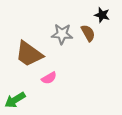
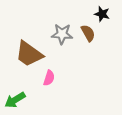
black star: moved 1 px up
pink semicircle: rotated 42 degrees counterclockwise
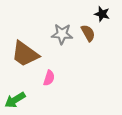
brown trapezoid: moved 4 px left
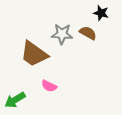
black star: moved 1 px left, 1 px up
brown semicircle: rotated 30 degrees counterclockwise
brown trapezoid: moved 9 px right
pink semicircle: moved 8 px down; rotated 98 degrees clockwise
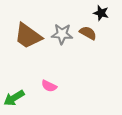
brown trapezoid: moved 6 px left, 18 px up
green arrow: moved 1 px left, 2 px up
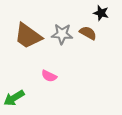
pink semicircle: moved 10 px up
